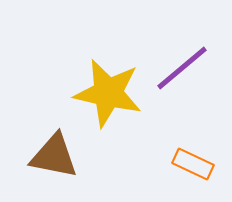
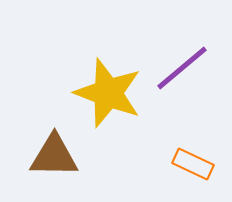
yellow star: rotated 8 degrees clockwise
brown triangle: rotated 10 degrees counterclockwise
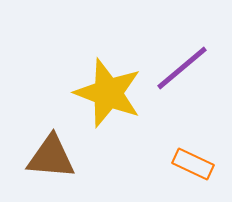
brown triangle: moved 3 px left, 1 px down; rotated 4 degrees clockwise
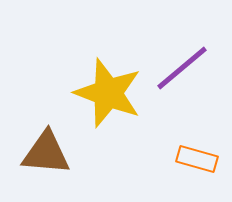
brown triangle: moved 5 px left, 4 px up
orange rectangle: moved 4 px right, 5 px up; rotated 9 degrees counterclockwise
